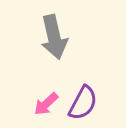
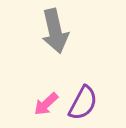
gray arrow: moved 1 px right, 6 px up
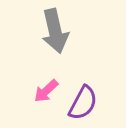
pink arrow: moved 13 px up
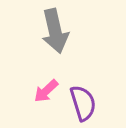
purple semicircle: rotated 45 degrees counterclockwise
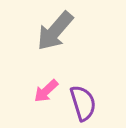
gray arrow: rotated 54 degrees clockwise
